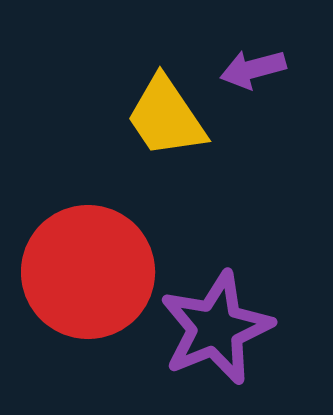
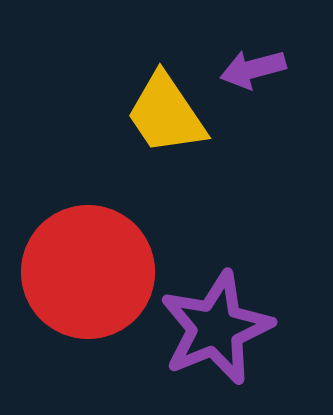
yellow trapezoid: moved 3 px up
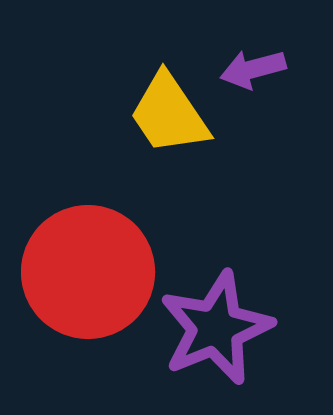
yellow trapezoid: moved 3 px right
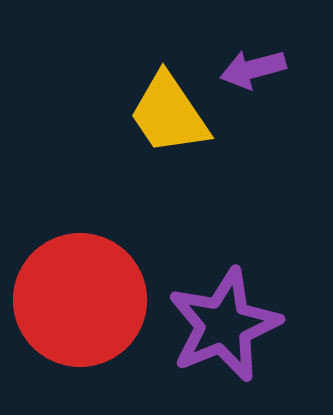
red circle: moved 8 px left, 28 px down
purple star: moved 8 px right, 3 px up
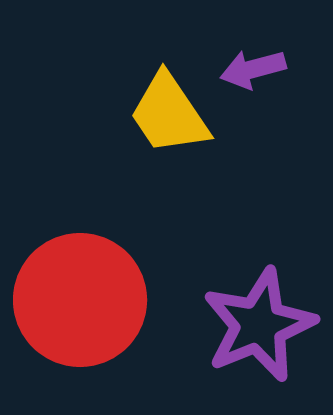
purple star: moved 35 px right
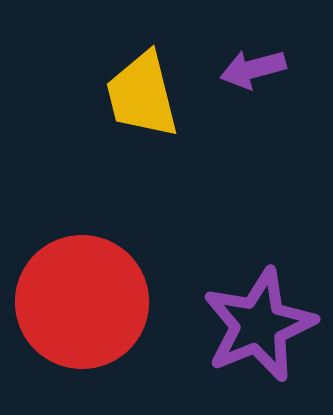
yellow trapezoid: moved 27 px left, 19 px up; rotated 20 degrees clockwise
red circle: moved 2 px right, 2 px down
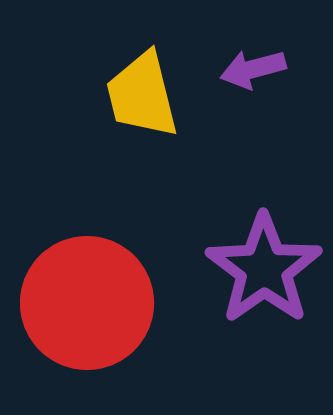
red circle: moved 5 px right, 1 px down
purple star: moved 5 px right, 56 px up; rotated 13 degrees counterclockwise
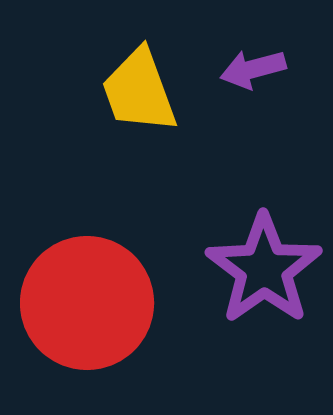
yellow trapezoid: moved 3 px left, 4 px up; rotated 6 degrees counterclockwise
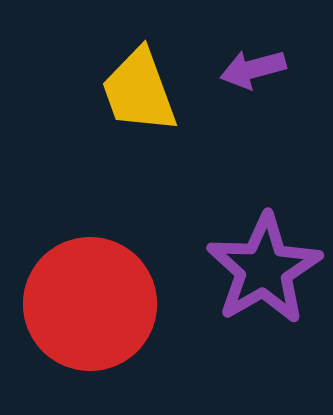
purple star: rotated 5 degrees clockwise
red circle: moved 3 px right, 1 px down
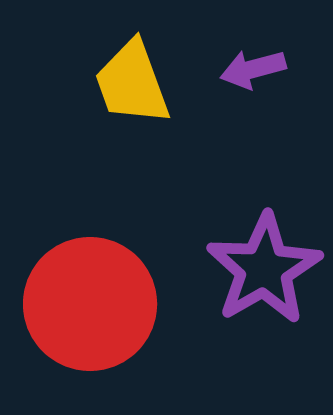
yellow trapezoid: moved 7 px left, 8 px up
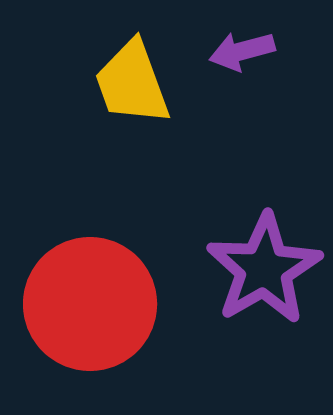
purple arrow: moved 11 px left, 18 px up
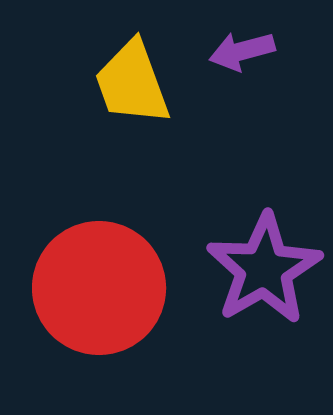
red circle: moved 9 px right, 16 px up
